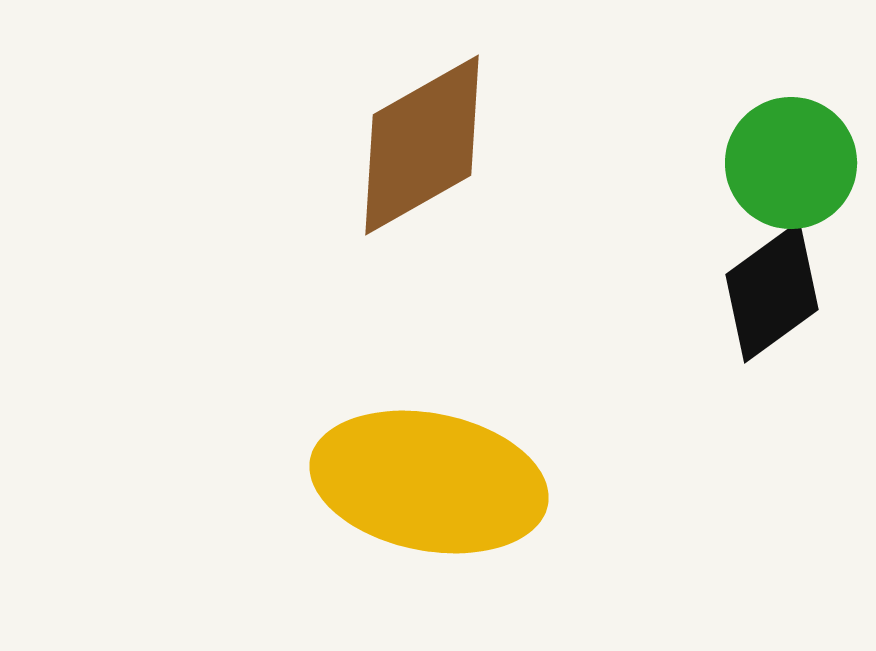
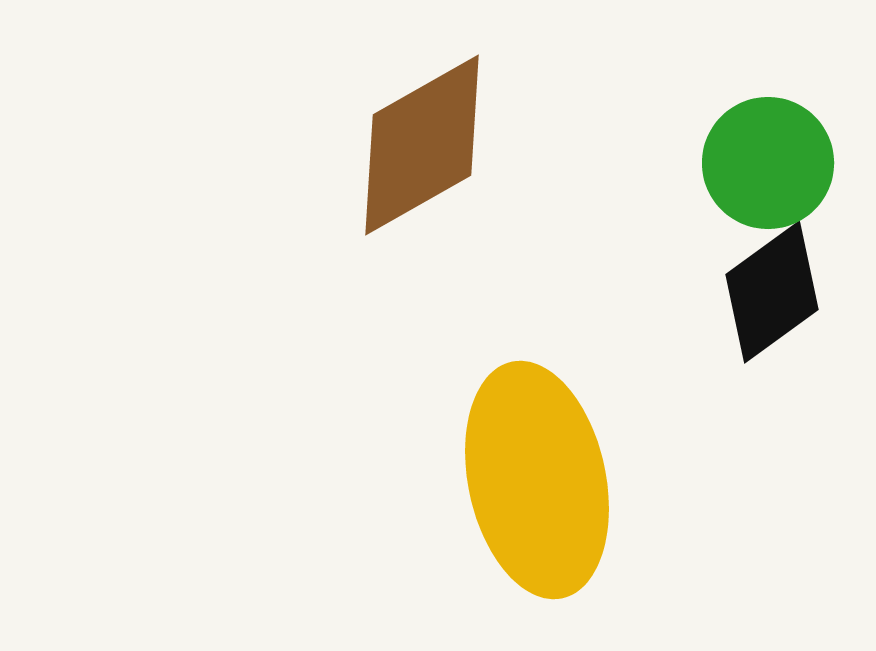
green circle: moved 23 px left
yellow ellipse: moved 108 px right, 2 px up; rotated 67 degrees clockwise
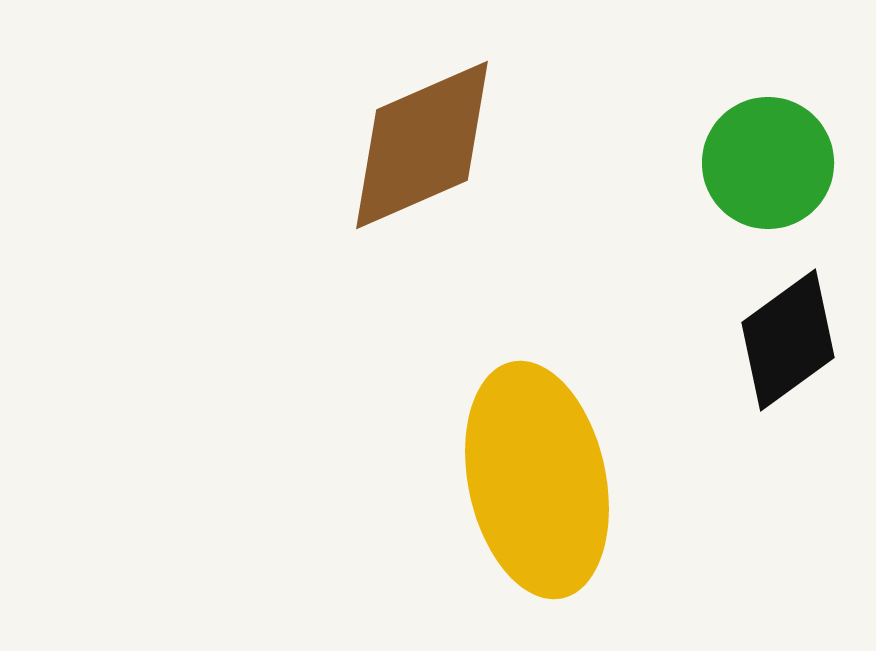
brown diamond: rotated 6 degrees clockwise
black diamond: moved 16 px right, 48 px down
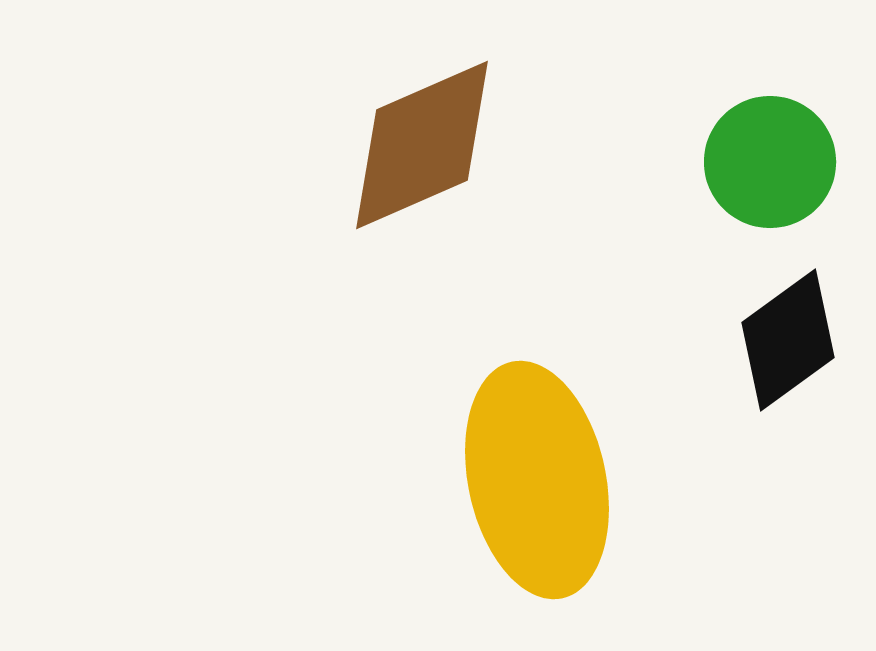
green circle: moved 2 px right, 1 px up
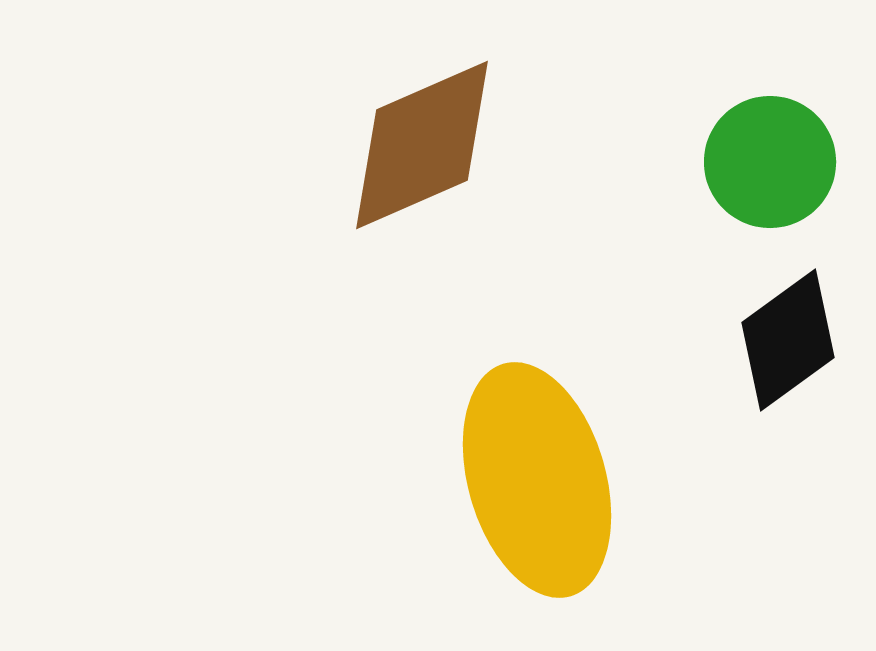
yellow ellipse: rotated 4 degrees counterclockwise
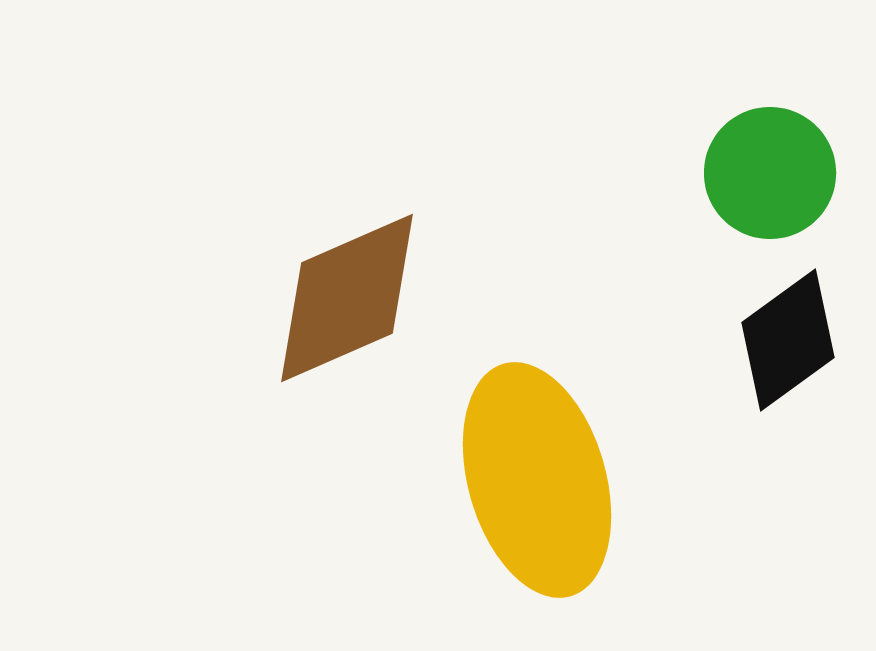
brown diamond: moved 75 px left, 153 px down
green circle: moved 11 px down
